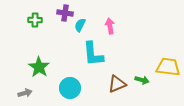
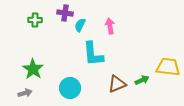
green star: moved 6 px left, 2 px down
green arrow: rotated 40 degrees counterclockwise
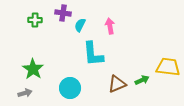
purple cross: moved 2 px left
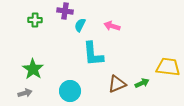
purple cross: moved 2 px right, 2 px up
pink arrow: moved 2 px right; rotated 63 degrees counterclockwise
green arrow: moved 3 px down
cyan circle: moved 3 px down
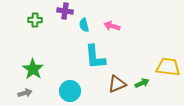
cyan semicircle: moved 4 px right; rotated 40 degrees counterclockwise
cyan L-shape: moved 2 px right, 3 px down
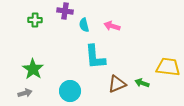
green arrow: rotated 136 degrees counterclockwise
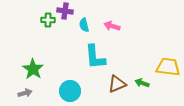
green cross: moved 13 px right
